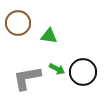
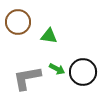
brown circle: moved 1 px up
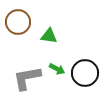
black circle: moved 2 px right, 1 px down
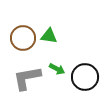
brown circle: moved 5 px right, 16 px down
black circle: moved 4 px down
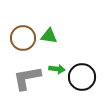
green arrow: rotated 21 degrees counterclockwise
black circle: moved 3 px left
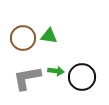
green arrow: moved 1 px left, 2 px down
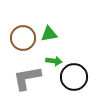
green triangle: moved 2 px up; rotated 18 degrees counterclockwise
green arrow: moved 2 px left, 10 px up
black circle: moved 8 px left
